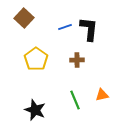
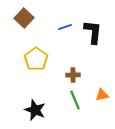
black L-shape: moved 4 px right, 3 px down
brown cross: moved 4 px left, 15 px down
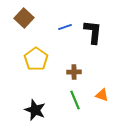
brown cross: moved 1 px right, 3 px up
orange triangle: rotated 32 degrees clockwise
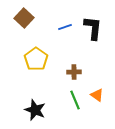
black L-shape: moved 4 px up
orange triangle: moved 5 px left; rotated 16 degrees clockwise
